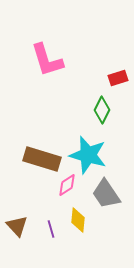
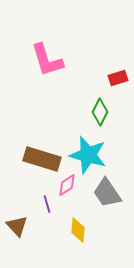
green diamond: moved 2 px left, 2 px down
gray trapezoid: moved 1 px right, 1 px up
yellow diamond: moved 10 px down
purple line: moved 4 px left, 25 px up
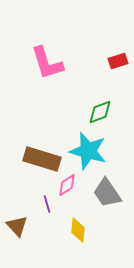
pink L-shape: moved 3 px down
red rectangle: moved 17 px up
green diamond: rotated 44 degrees clockwise
cyan star: moved 4 px up
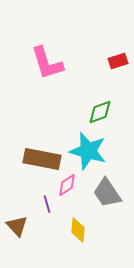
brown rectangle: rotated 6 degrees counterclockwise
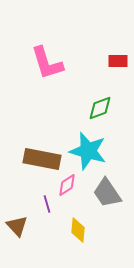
red rectangle: rotated 18 degrees clockwise
green diamond: moved 4 px up
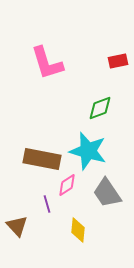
red rectangle: rotated 12 degrees counterclockwise
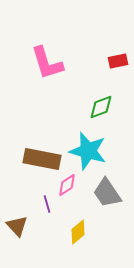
green diamond: moved 1 px right, 1 px up
yellow diamond: moved 2 px down; rotated 45 degrees clockwise
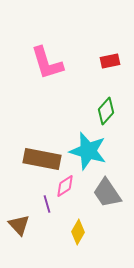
red rectangle: moved 8 px left
green diamond: moved 5 px right, 4 px down; rotated 28 degrees counterclockwise
pink diamond: moved 2 px left, 1 px down
brown triangle: moved 2 px right, 1 px up
yellow diamond: rotated 20 degrees counterclockwise
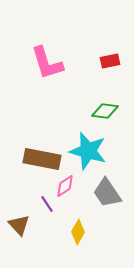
green diamond: moved 1 px left; rotated 56 degrees clockwise
purple line: rotated 18 degrees counterclockwise
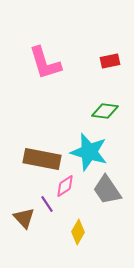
pink L-shape: moved 2 px left
cyan star: moved 1 px right, 1 px down
gray trapezoid: moved 3 px up
brown triangle: moved 5 px right, 7 px up
